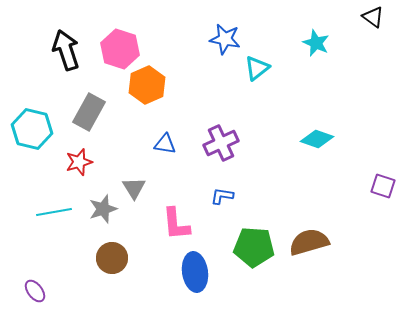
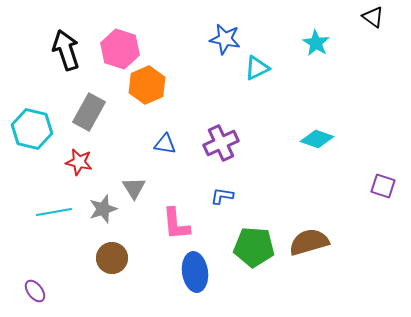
cyan star: rotated 8 degrees clockwise
cyan triangle: rotated 12 degrees clockwise
red star: rotated 28 degrees clockwise
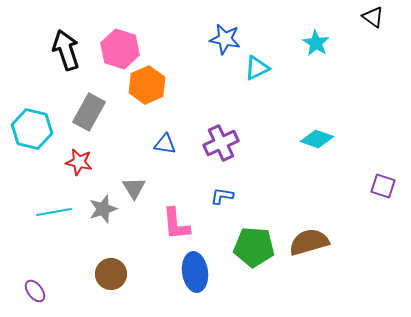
brown circle: moved 1 px left, 16 px down
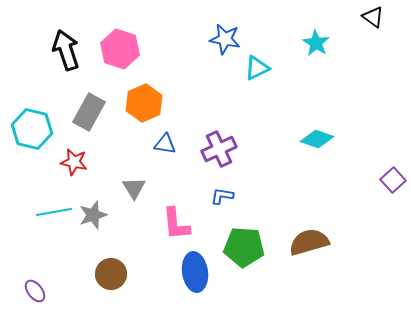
orange hexagon: moved 3 px left, 18 px down
purple cross: moved 2 px left, 6 px down
red star: moved 5 px left
purple square: moved 10 px right, 6 px up; rotated 30 degrees clockwise
gray star: moved 10 px left, 6 px down
green pentagon: moved 10 px left
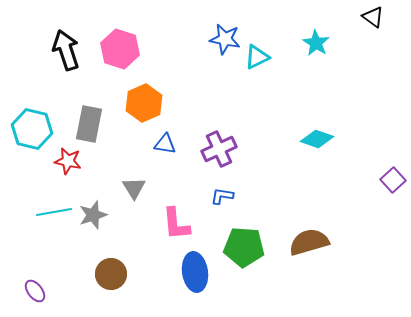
cyan triangle: moved 11 px up
gray rectangle: moved 12 px down; rotated 18 degrees counterclockwise
red star: moved 6 px left, 1 px up
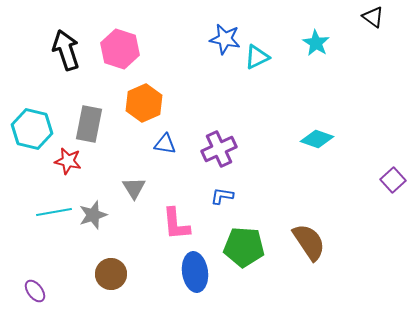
brown semicircle: rotated 72 degrees clockwise
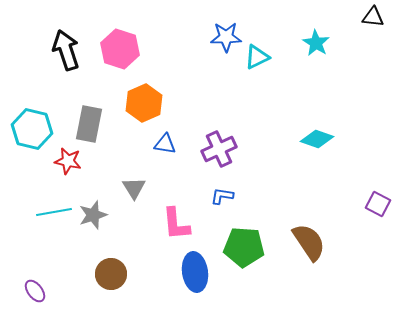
black triangle: rotated 30 degrees counterclockwise
blue star: moved 1 px right, 2 px up; rotated 12 degrees counterclockwise
purple square: moved 15 px left, 24 px down; rotated 20 degrees counterclockwise
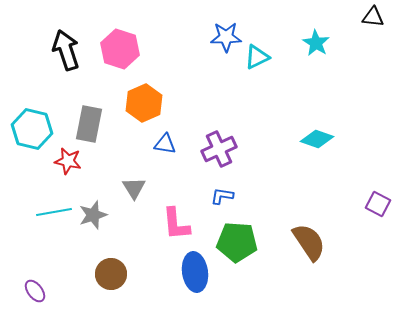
green pentagon: moved 7 px left, 5 px up
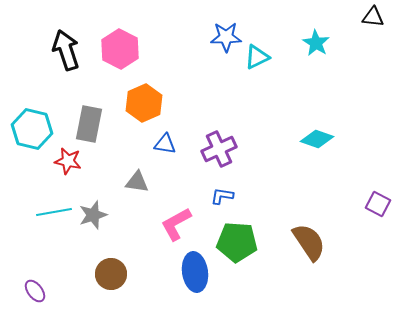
pink hexagon: rotated 9 degrees clockwise
gray triangle: moved 3 px right, 6 px up; rotated 50 degrees counterclockwise
pink L-shape: rotated 66 degrees clockwise
